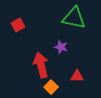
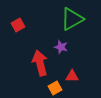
green triangle: moved 2 px left, 1 px down; rotated 40 degrees counterclockwise
red arrow: moved 1 px left, 2 px up
red triangle: moved 5 px left
orange square: moved 4 px right, 1 px down; rotated 16 degrees clockwise
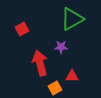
red square: moved 4 px right, 4 px down
purple star: rotated 16 degrees counterclockwise
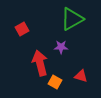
red triangle: moved 9 px right; rotated 16 degrees clockwise
orange square: moved 6 px up; rotated 32 degrees counterclockwise
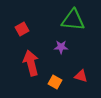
green triangle: moved 1 px right, 1 px down; rotated 35 degrees clockwise
red arrow: moved 9 px left
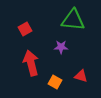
red square: moved 3 px right
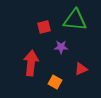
green triangle: moved 2 px right
red square: moved 19 px right, 2 px up; rotated 16 degrees clockwise
red arrow: rotated 20 degrees clockwise
red triangle: moved 7 px up; rotated 40 degrees counterclockwise
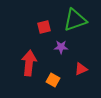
green triangle: rotated 25 degrees counterclockwise
red arrow: moved 2 px left
orange square: moved 2 px left, 2 px up
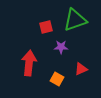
red square: moved 2 px right
orange square: moved 4 px right, 1 px up
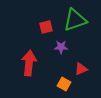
orange square: moved 7 px right, 5 px down
